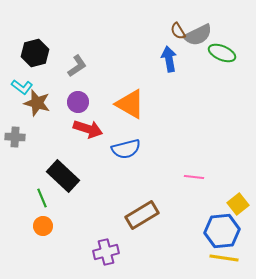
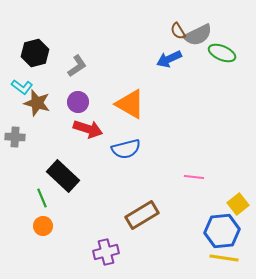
blue arrow: rotated 105 degrees counterclockwise
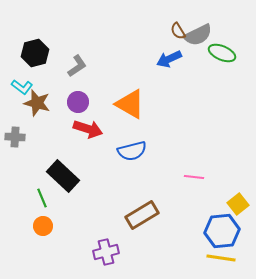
blue semicircle: moved 6 px right, 2 px down
yellow line: moved 3 px left
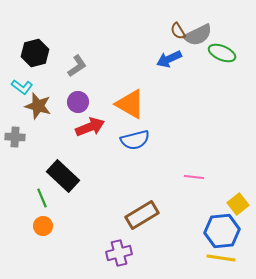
brown star: moved 1 px right, 3 px down
red arrow: moved 2 px right, 2 px up; rotated 40 degrees counterclockwise
blue semicircle: moved 3 px right, 11 px up
purple cross: moved 13 px right, 1 px down
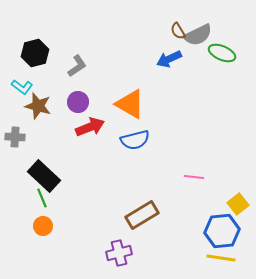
black rectangle: moved 19 px left
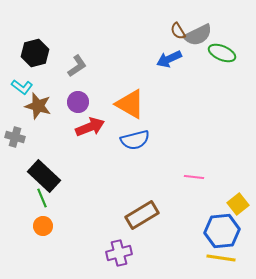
gray cross: rotated 12 degrees clockwise
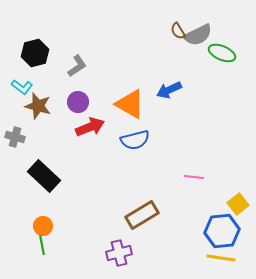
blue arrow: moved 31 px down
green line: moved 47 px down; rotated 12 degrees clockwise
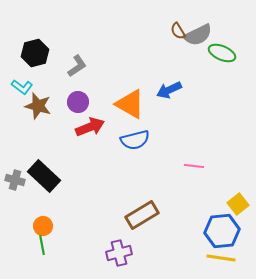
gray cross: moved 43 px down
pink line: moved 11 px up
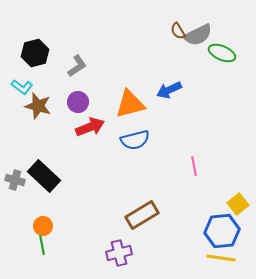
orange triangle: rotated 44 degrees counterclockwise
pink line: rotated 72 degrees clockwise
